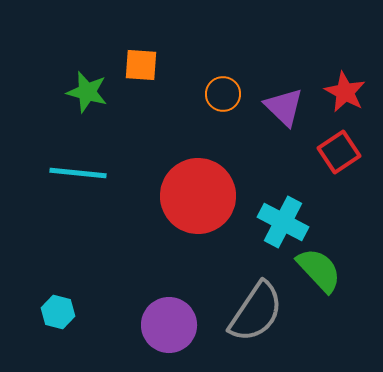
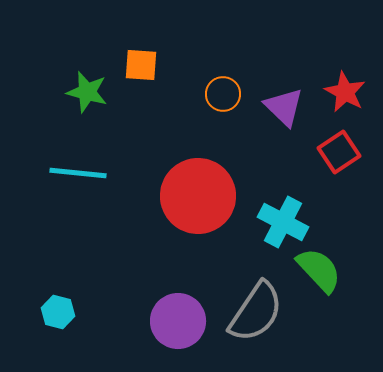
purple circle: moved 9 px right, 4 px up
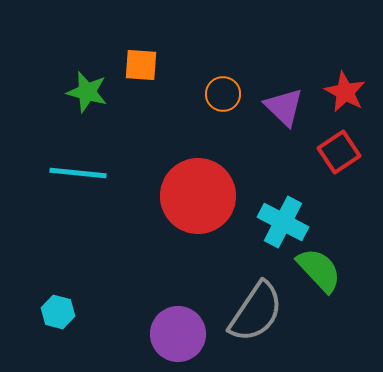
purple circle: moved 13 px down
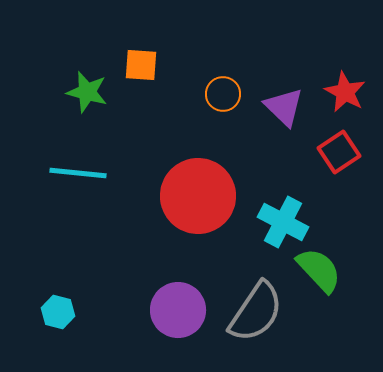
purple circle: moved 24 px up
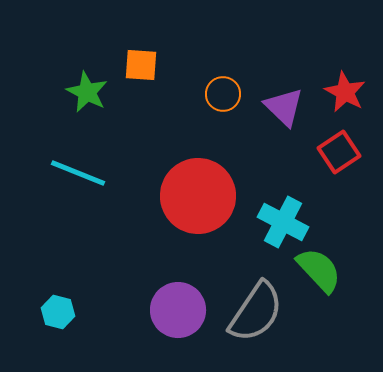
green star: rotated 12 degrees clockwise
cyan line: rotated 16 degrees clockwise
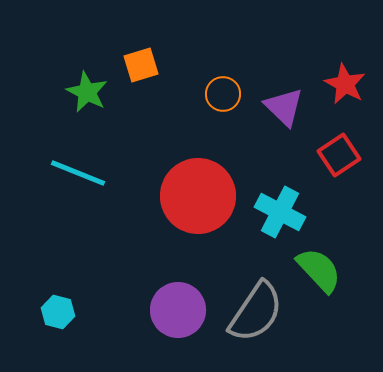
orange square: rotated 21 degrees counterclockwise
red star: moved 8 px up
red square: moved 3 px down
cyan cross: moved 3 px left, 10 px up
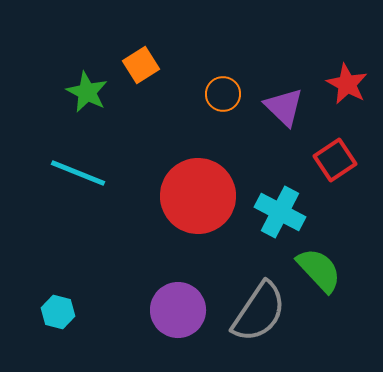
orange square: rotated 15 degrees counterclockwise
red star: moved 2 px right
red square: moved 4 px left, 5 px down
gray semicircle: moved 3 px right
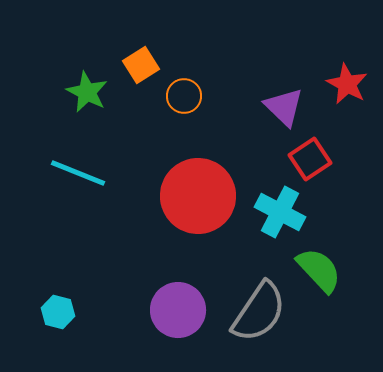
orange circle: moved 39 px left, 2 px down
red square: moved 25 px left, 1 px up
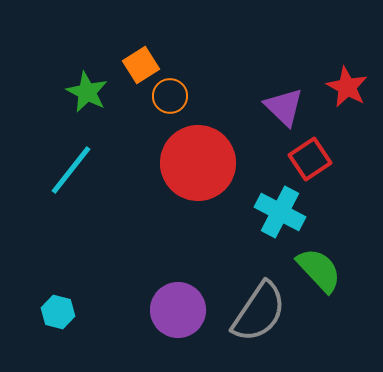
red star: moved 3 px down
orange circle: moved 14 px left
cyan line: moved 7 px left, 3 px up; rotated 74 degrees counterclockwise
red circle: moved 33 px up
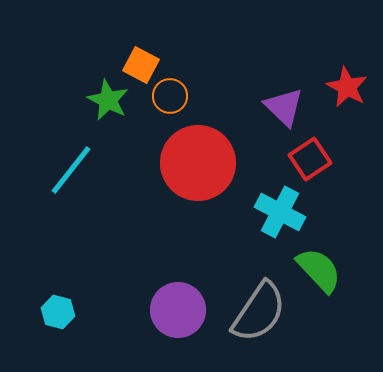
orange square: rotated 30 degrees counterclockwise
green star: moved 21 px right, 8 px down
